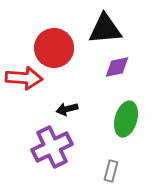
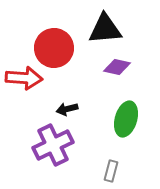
purple diamond: rotated 24 degrees clockwise
purple cross: moved 1 px right, 2 px up
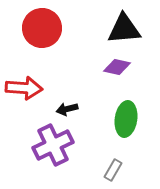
black triangle: moved 19 px right
red circle: moved 12 px left, 20 px up
red arrow: moved 10 px down
green ellipse: rotated 8 degrees counterclockwise
gray rectangle: moved 2 px right, 1 px up; rotated 15 degrees clockwise
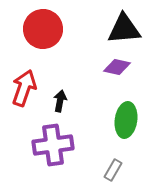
red circle: moved 1 px right, 1 px down
red arrow: rotated 75 degrees counterclockwise
black arrow: moved 7 px left, 8 px up; rotated 115 degrees clockwise
green ellipse: moved 1 px down
purple cross: rotated 18 degrees clockwise
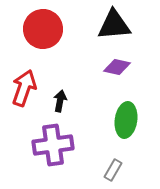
black triangle: moved 10 px left, 4 px up
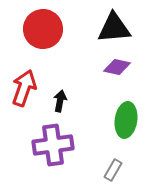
black triangle: moved 3 px down
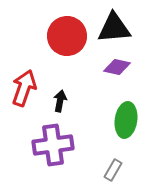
red circle: moved 24 px right, 7 px down
